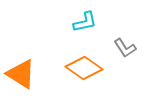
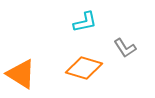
orange diamond: rotated 18 degrees counterclockwise
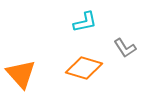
orange triangle: rotated 16 degrees clockwise
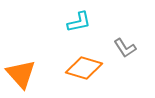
cyan L-shape: moved 6 px left
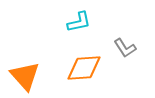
orange diamond: rotated 21 degrees counterclockwise
orange triangle: moved 4 px right, 2 px down
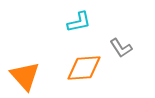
gray L-shape: moved 4 px left
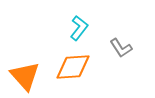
cyan L-shape: moved 6 px down; rotated 40 degrees counterclockwise
orange diamond: moved 11 px left, 1 px up
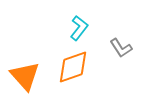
orange diamond: rotated 15 degrees counterclockwise
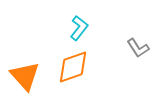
gray L-shape: moved 17 px right
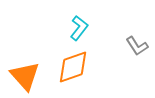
gray L-shape: moved 1 px left, 2 px up
